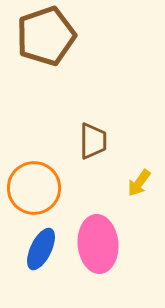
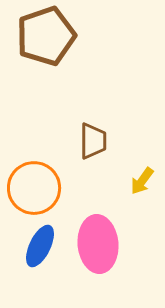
yellow arrow: moved 3 px right, 2 px up
blue ellipse: moved 1 px left, 3 px up
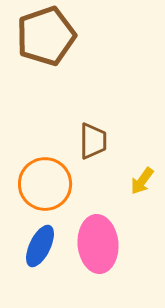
orange circle: moved 11 px right, 4 px up
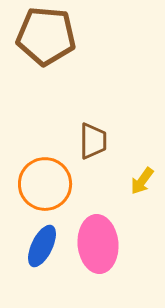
brown pentagon: rotated 24 degrees clockwise
blue ellipse: moved 2 px right
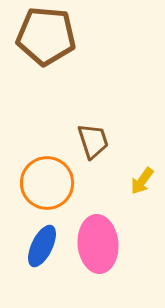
brown trapezoid: rotated 18 degrees counterclockwise
orange circle: moved 2 px right, 1 px up
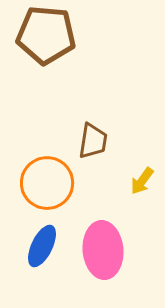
brown pentagon: moved 1 px up
brown trapezoid: rotated 27 degrees clockwise
pink ellipse: moved 5 px right, 6 px down
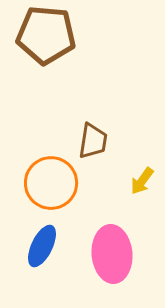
orange circle: moved 4 px right
pink ellipse: moved 9 px right, 4 px down
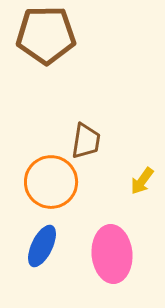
brown pentagon: rotated 6 degrees counterclockwise
brown trapezoid: moved 7 px left
orange circle: moved 1 px up
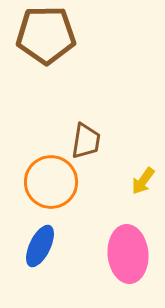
yellow arrow: moved 1 px right
blue ellipse: moved 2 px left
pink ellipse: moved 16 px right
